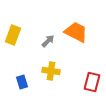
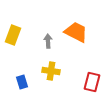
gray arrow: rotated 48 degrees counterclockwise
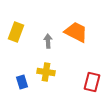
yellow rectangle: moved 3 px right, 3 px up
yellow cross: moved 5 px left, 1 px down
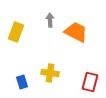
gray arrow: moved 2 px right, 21 px up
yellow cross: moved 4 px right, 1 px down
red rectangle: moved 2 px left
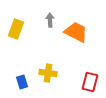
yellow rectangle: moved 3 px up
yellow cross: moved 2 px left
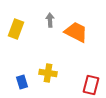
red rectangle: moved 1 px right, 3 px down
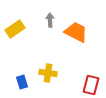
yellow rectangle: moved 1 px left; rotated 36 degrees clockwise
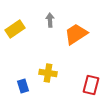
orange trapezoid: moved 2 px down; rotated 60 degrees counterclockwise
blue rectangle: moved 1 px right, 4 px down
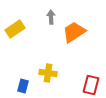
gray arrow: moved 1 px right, 3 px up
orange trapezoid: moved 2 px left, 2 px up
blue rectangle: rotated 32 degrees clockwise
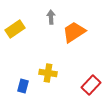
red rectangle: rotated 30 degrees clockwise
